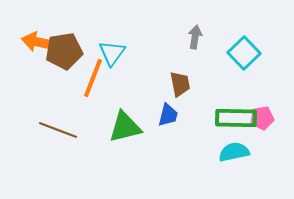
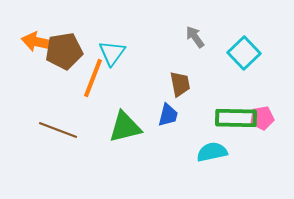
gray arrow: rotated 45 degrees counterclockwise
cyan semicircle: moved 22 px left
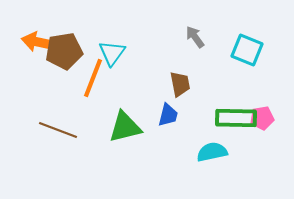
cyan square: moved 3 px right, 3 px up; rotated 24 degrees counterclockwise
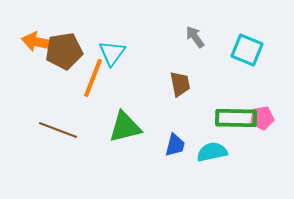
blue trapezoid: moved 7 px right, 30 px down
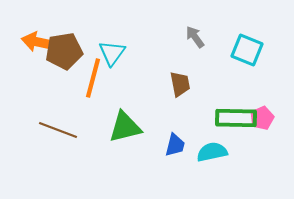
orange line: rotated 6 degrees counterclockwise
pink pentagon: rotated 15 degrees counterclockwise
